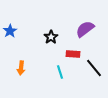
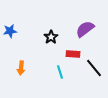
blue star: rotated 24 degrees clockwise
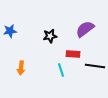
black star: moved 1 px left, 1 px up; rotated 24 degrees clockwise
black line: moved 1 px right, 2 px up; rotated 42 degrees counterclockwise
cyan line: moved 1 px right, 2 px up
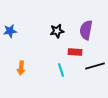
purple semicircle: moved 1 px right, 1 px down; rotated 42 degrees counterclockwise
black star: moved 7 px right, 5 px up
red rectangle: moved 2 px right, 2 px up
black line: rotated 24 degrees counterclockwise
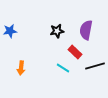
red rectangle: rotated 40 degrees clockwise
cyan line: moved 2 px right, 2 px up; rotated 40 degrees counterclockwise
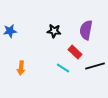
black star: moved 3 px left; rotated 16 degrees clockwise
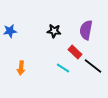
black line: moved 2 px left; rotated 54 degrees clockwise
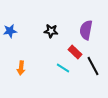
black star: moved 3 px left
black line: rotated 24 degrees clockwise
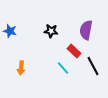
blue star: rotated 24 degrees clockwise
red rectangle: moved 1 px left, 1 px up
cyan line: rotated 16 degrees clockwise
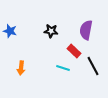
cyan line: rotated 32 degrees counterclockwise
